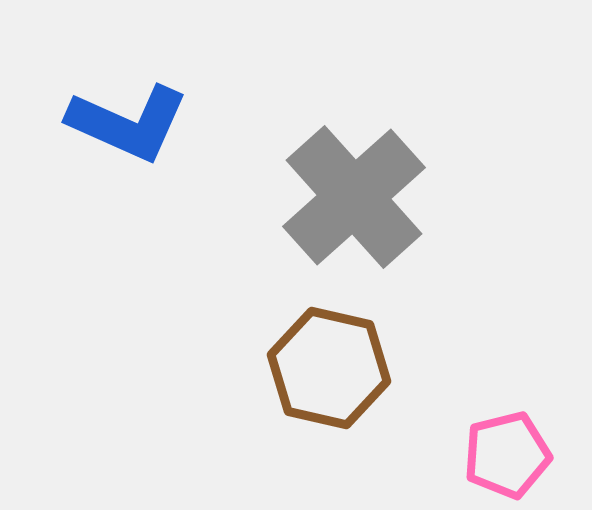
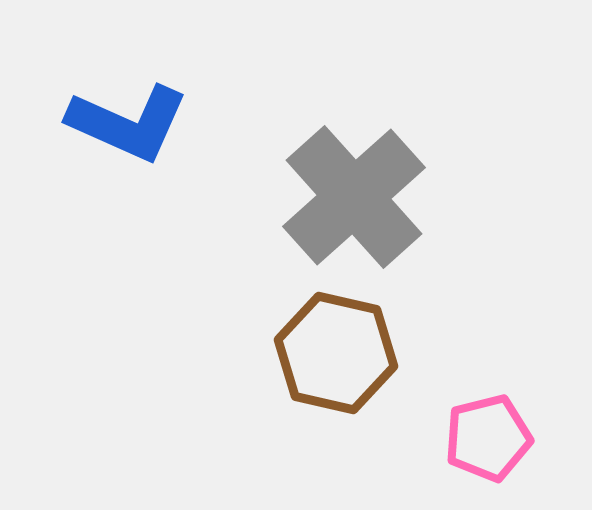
brown hexagon: moved 7 px right, 15 px up
pink pentagon: moved 19 px left, 17 px up
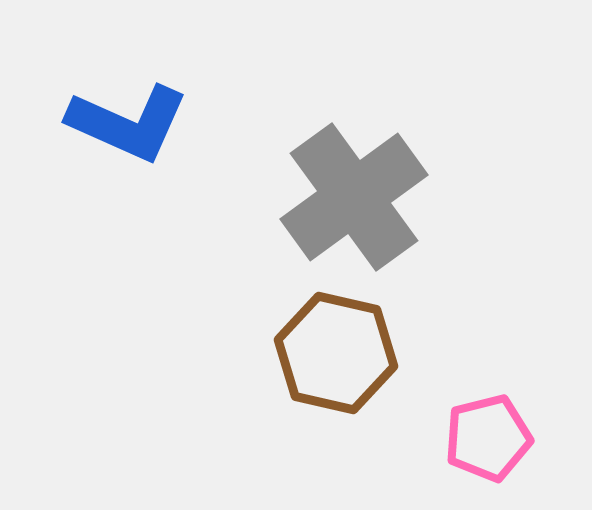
gray cross: rotated 6 degrees clockwise
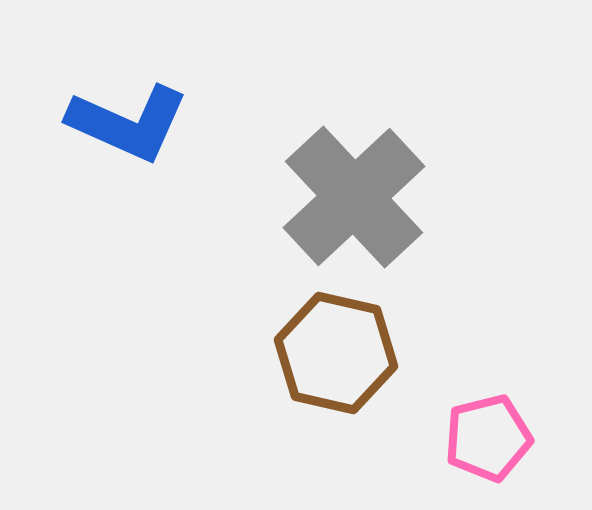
gray cross: rotated 7 degrees counterclockwise
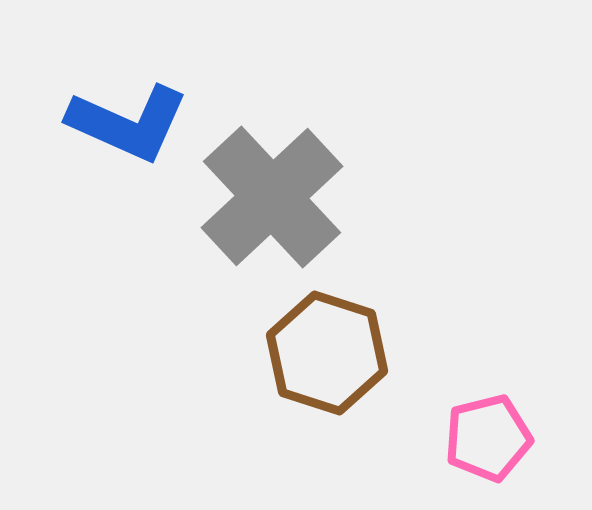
gray cross: moved 82 px left
brown hexagon: moved 9 px left; rotated 5 degrees clockwise
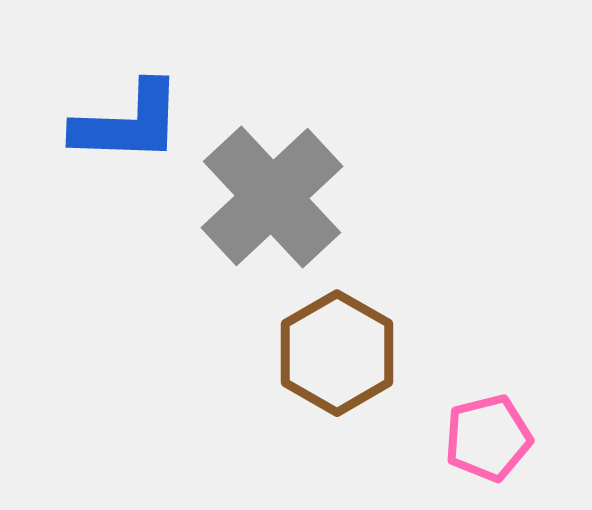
blue L-shape: rotated 22 degrees counterclockwise
brown hexagon: moved 10 px right; rotated 12 degrees clockwise
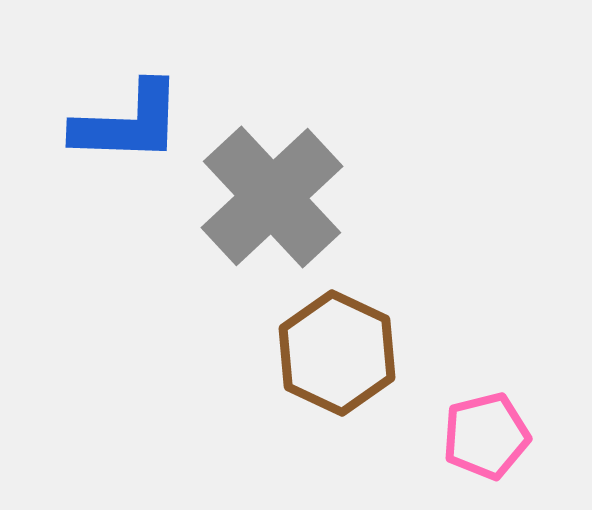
brown hexagon: rotated 5 degrees counterclockwise
pink pentagon: moved 2 px left, 2 px up
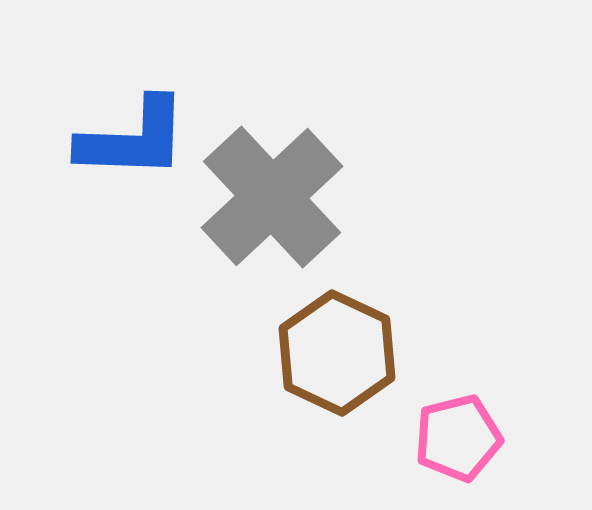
blue L-shape: moved 5 px right, 16 px down
pink pentagon: moved 28 px left, 2 px down
